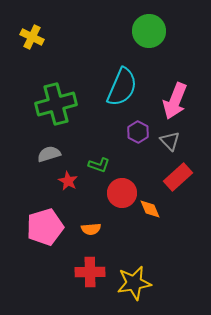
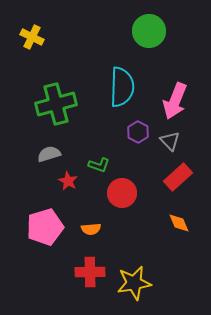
cyan semicircle: rotated 21 degrees counterclockwise
orange diamond: moved 29 px right, 14 px down
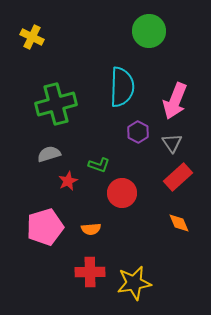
gray triangle: moved 2 px right, 2 px down; rotated 10 degrees clockwise
red star: rotated 18 degrees clockwise
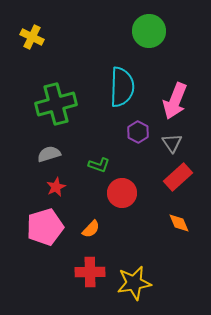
red star: moved 12 px left, 6 px down
orange semicircle: rotated 42 degrees counterclockwise
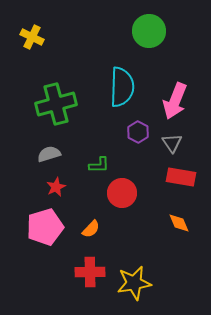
green L-shape: rotated 20 degrees counterclockwise
red rectangle: moved 3 px right; rotated 52 degrees clockwise
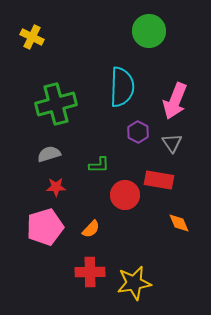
red rectangle: moved 22 px left, 3 px down
red star: rotated 24 degrees clockwise
red circle: moved 3 px right, 2 px down
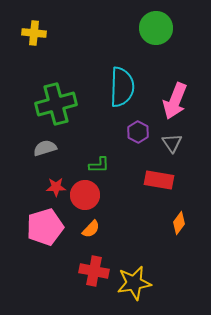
green circle: moved 7 px right, 3 px up
yellow cross: moved 2 px right, 4 px up; rotated 20 degrees counterclockwise
gray semicircle: moved 4 px left, 6 px up
red circle: moved 40 px left
orange diamond: rotated 60 degrees clockwise
red cross: moved 4 px right, 1 px up; rotated 12 degrees clockwise
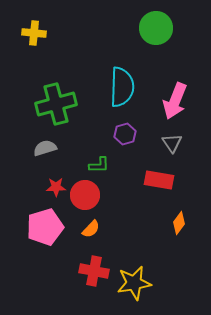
purple hexagon: moved 13 px left, 2 px down; rotated 15 degrees clockwise
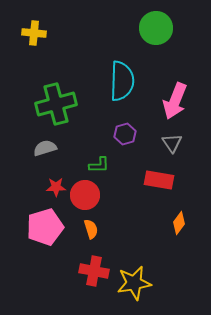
cyan semicircle: moved 6 px up
orange semicircle: rotated 60 degrees counterclockwise
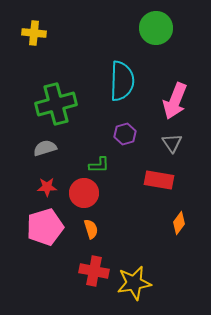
red star: moved 9 px left
red circle: moved 1 px left, 2 px up
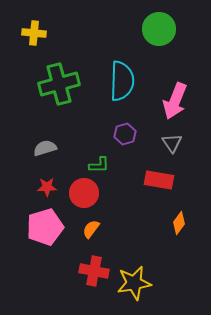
green circle: moved 3 px right, 1 px down
green cross: moved 3 px right, 20 px up
orange semicircle: rotated 126 degrees counterclockwise
